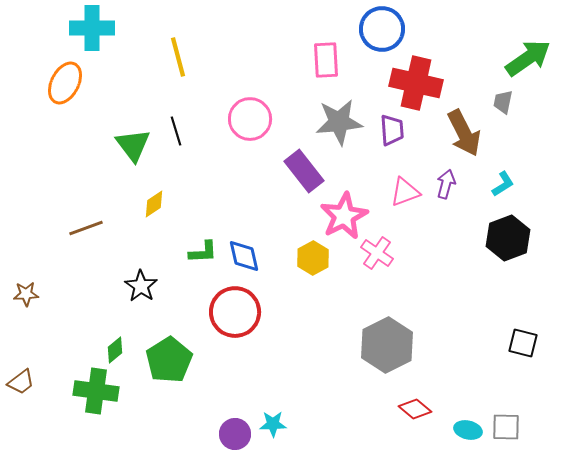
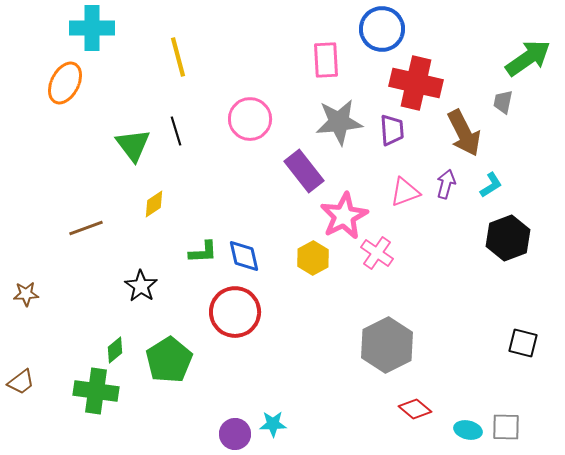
cyan L-shape: moved 12 px left, 1 px down
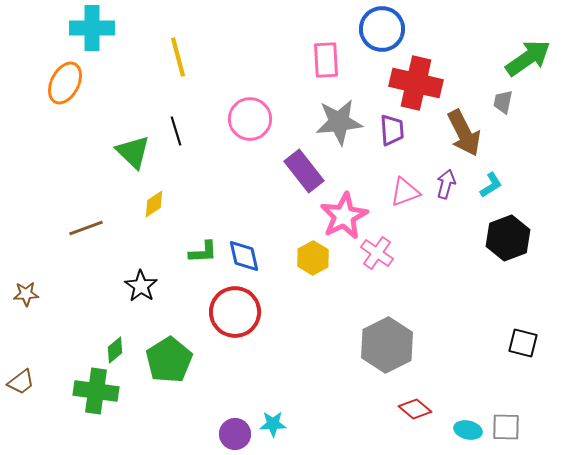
green triangle: moved 7 px down; rotated 9 degrees counterclockwise
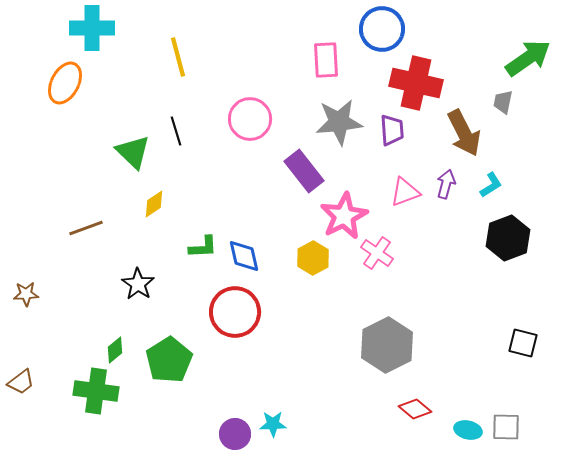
green L-shape: moved 5 px up
black star: moved 3 px left, 2 px up
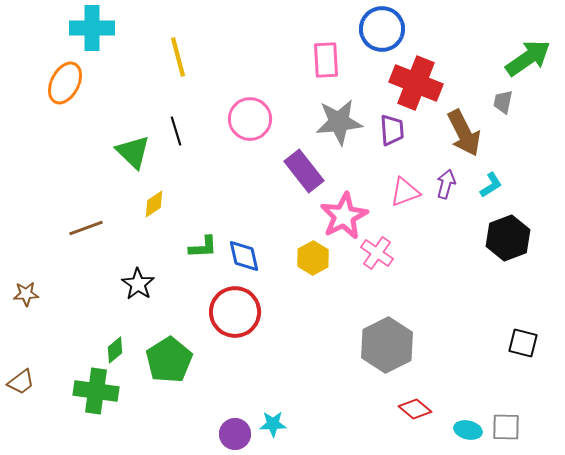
red cross: rotated 9 degrees clockwise
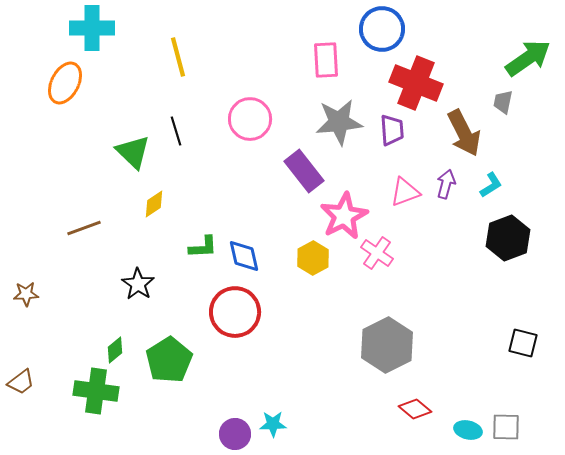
brown line: moved 2 px left
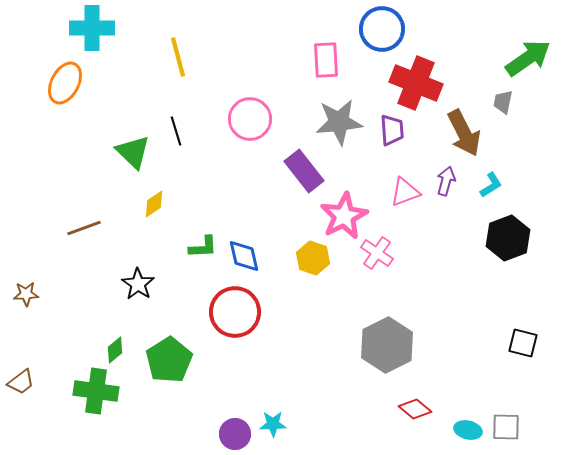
purple arrow: moved 3 px up
yellow hexagon: rotated 12 degrees counterclockwise
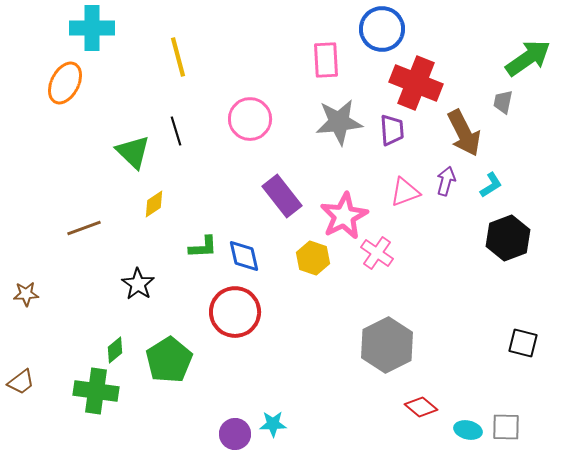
purple rectangle: moved 22 px left, 25 px down
red diamond: moved 6 px right, 2 px up
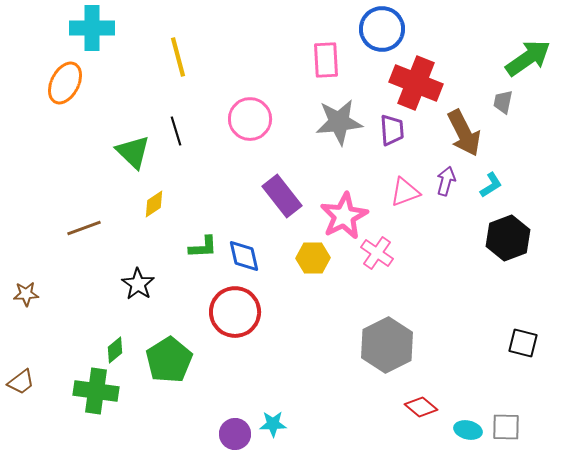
yellow hexagon: rotated 20 degrees counterclockwise
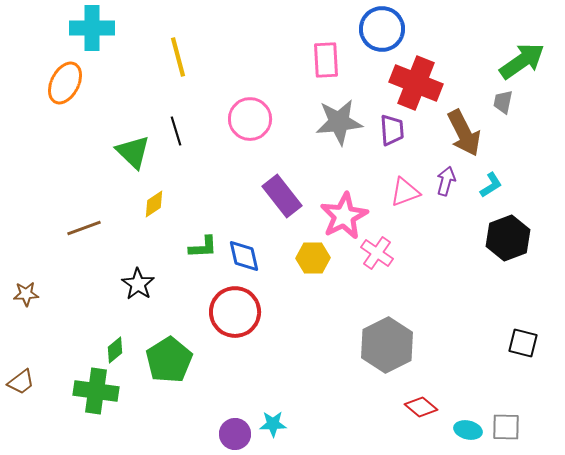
green arrow: moved 6 px left, 3 px down
